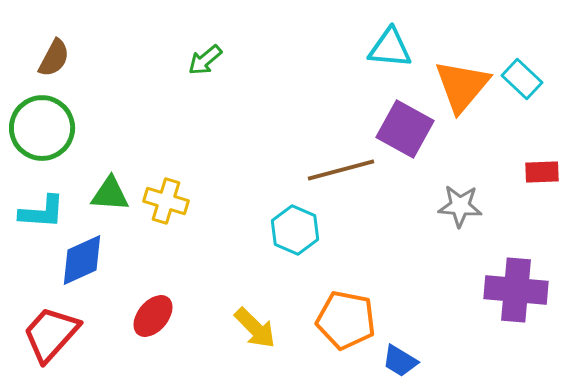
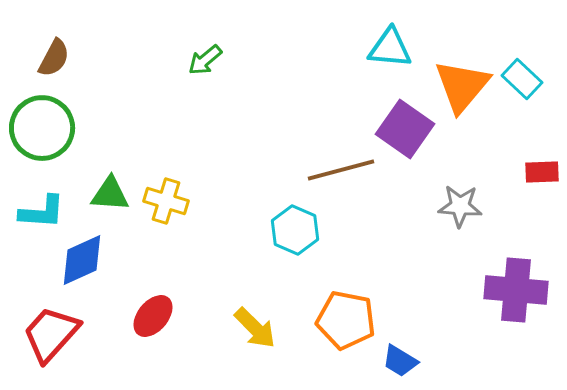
purple square: rotated 6 degrees clockwise
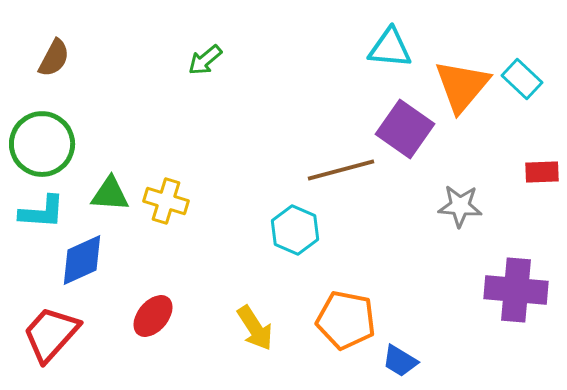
green circle: moved 16 px down
yellow arrow: rotated 12 degrees clockwise
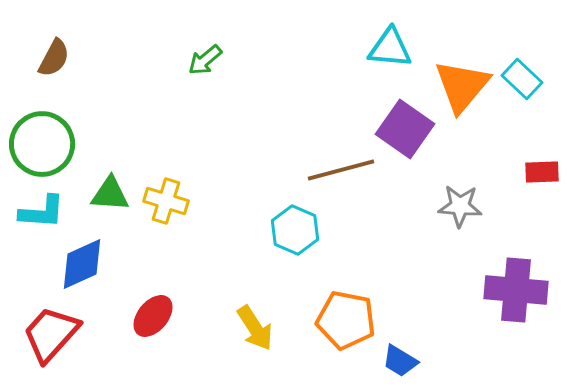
blue diamond: moved 4 px down
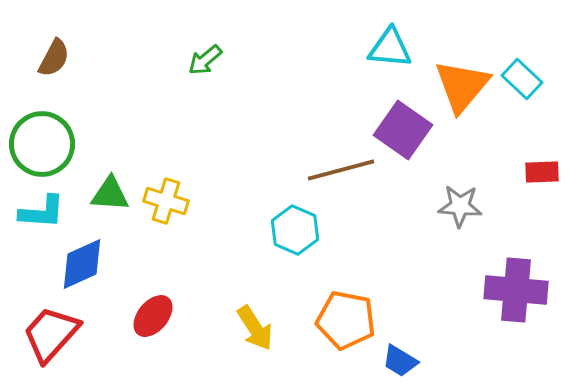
purple square: moved 2 px left, 1 px down
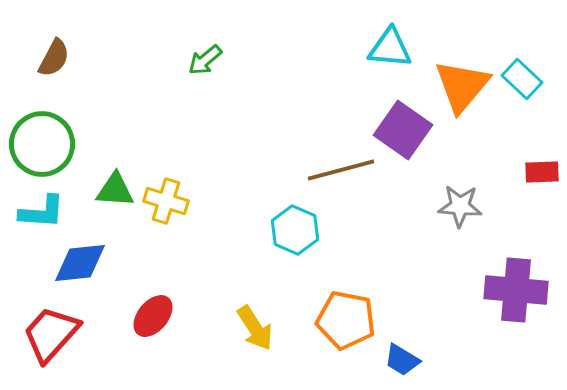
green triangle: moved 5 px right, 4 px up
blue diamond: moved 2 px left, 1 px up; rotated 18 degrees clockwise
blue trapezoid: moved 2 px right, 1 px up
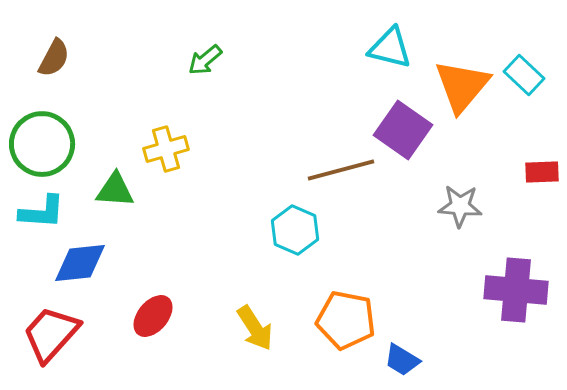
cyan triangle: rotated 9 degrees clockwise
cyan rectangle: moved 2 px right, 4 px up
yellow cross: moved 52 px up; rotated 33 degrees counterclockwise
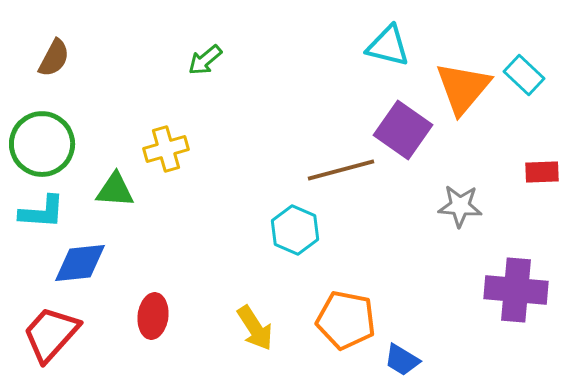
cyan triangle: moved 2 px left, 2 px up
orange triangle: moved 1 px right, 2 px down
red ellipse: rotated 33 degrees counterclockwise
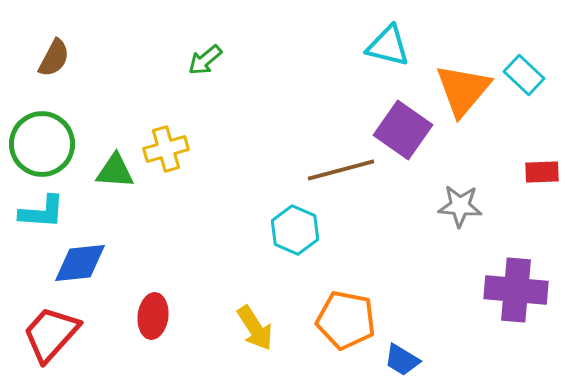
orange triangle: moved 2 px down
green triangle: moved 19 px up
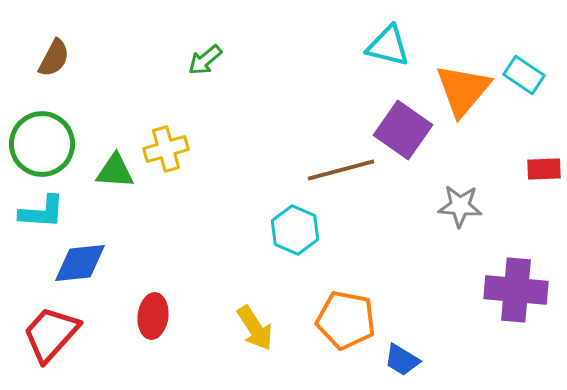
cyan rectangle: rotated 9 degrees counterclockwise
red rectangle: moved 2 px right, 3 px up
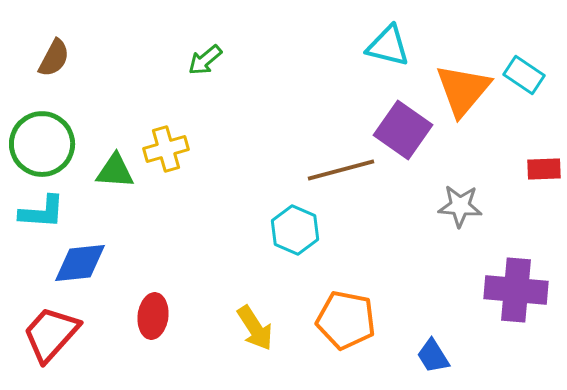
blue trapezoid: moved 31 px right, 4 px up; rotated 27 degrees clockwise
